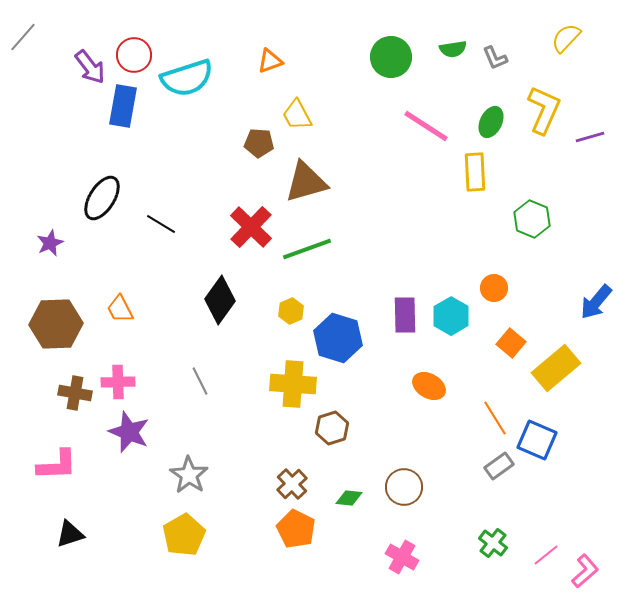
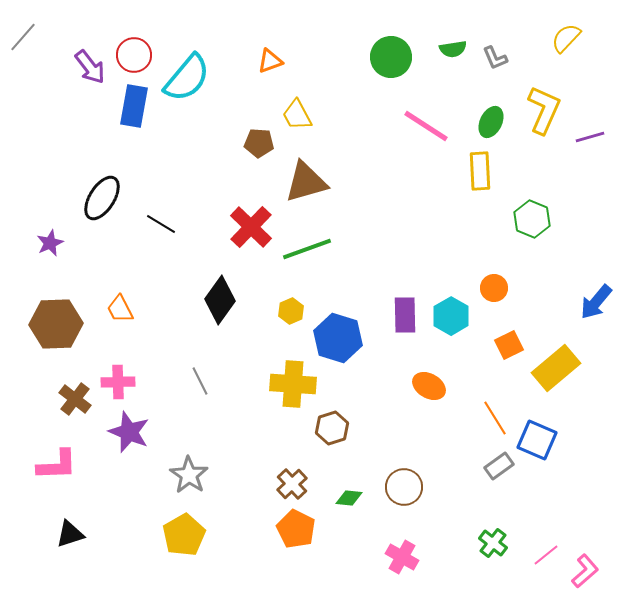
cyan semicircle at (187, 78): rotated 32 degrees counterclockwise
blue rectangle at (123, 106): moved 11 px right
yellow rectangle at (475, 172): moved 5 px right, 1 px up
orange square at (511, 343): moved 2 px left, 2 px down; rotated 24 degrees clockwise
brown cross at (75, 393): moved 6 px down; rotated 28 degrees clockwise
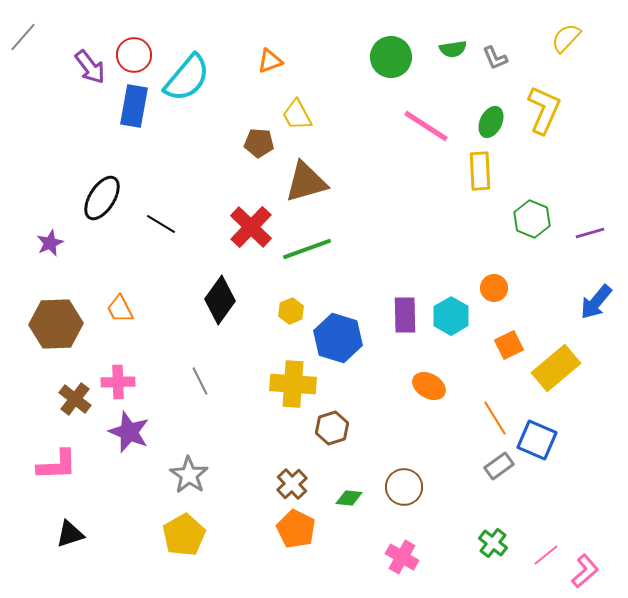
purple line at (590, 137): moved 96 px down
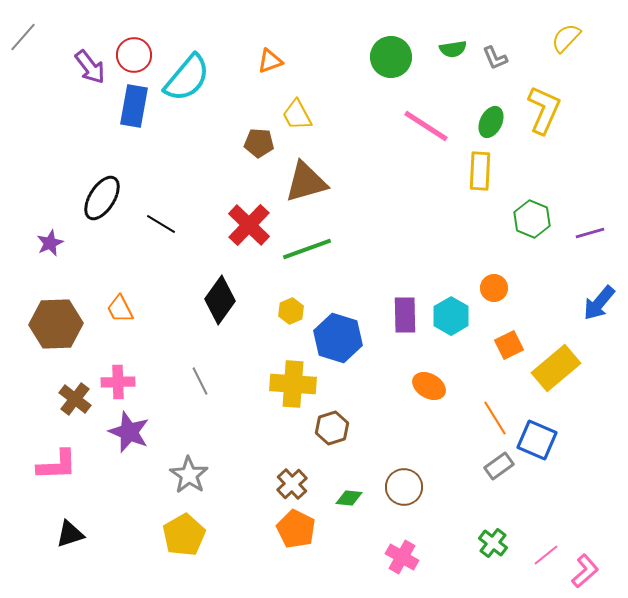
yellow rectangle at (480, 171): rotated 6 degrees clockwise
red cross at (251, 227): moved 2 px left, 2 px up
blue arrow at (596, 302): moved 3 px right, 1 px down
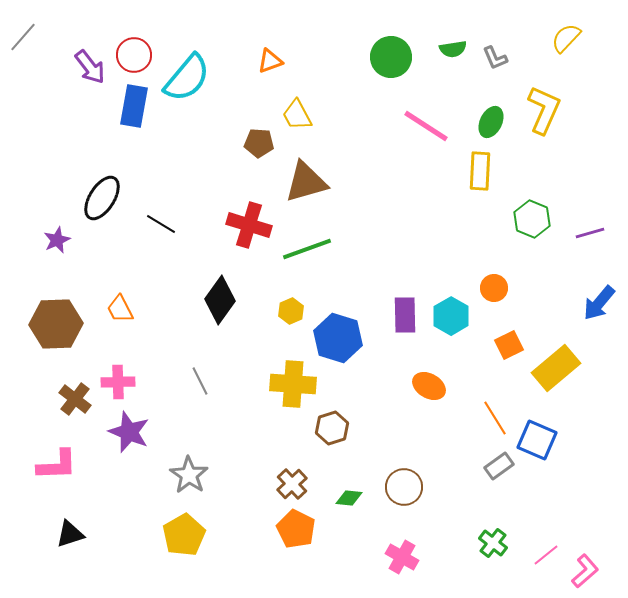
red cross at (249, 225): rotated 27 degrees counterclockwise
purple star at (50, 243): moved 7 px right, 3 px up
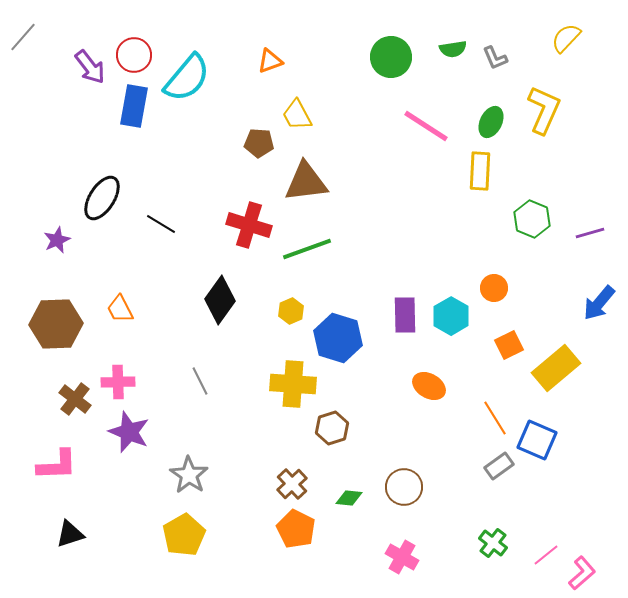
brown triangle at (306, 182): rotated 9 degrees clockwise
pink L-shape at (585, 571): moved 3 px left, 2 px down
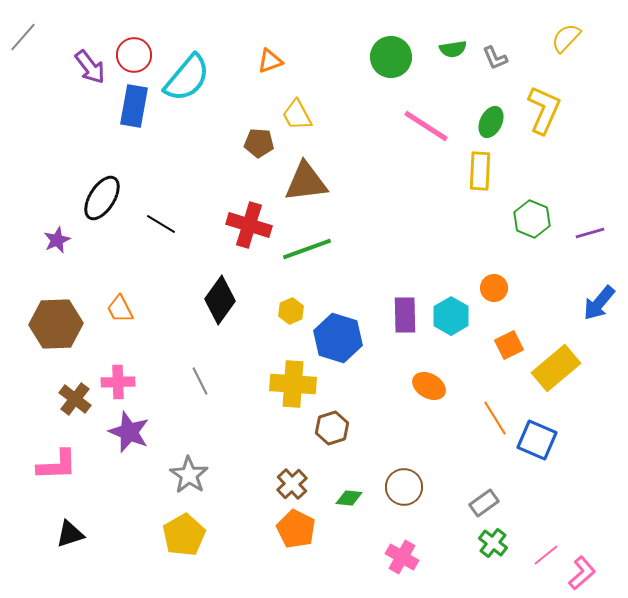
gray rectangle at (499, 466): moved 15 px left, 37 px down
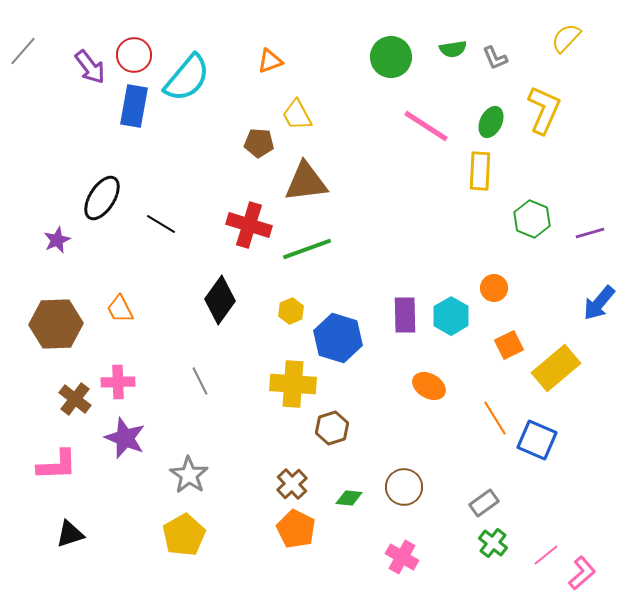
gray line at (23, 37): moved 14 px down
purple star at (129, 432): moved 4 px left, 6 px down
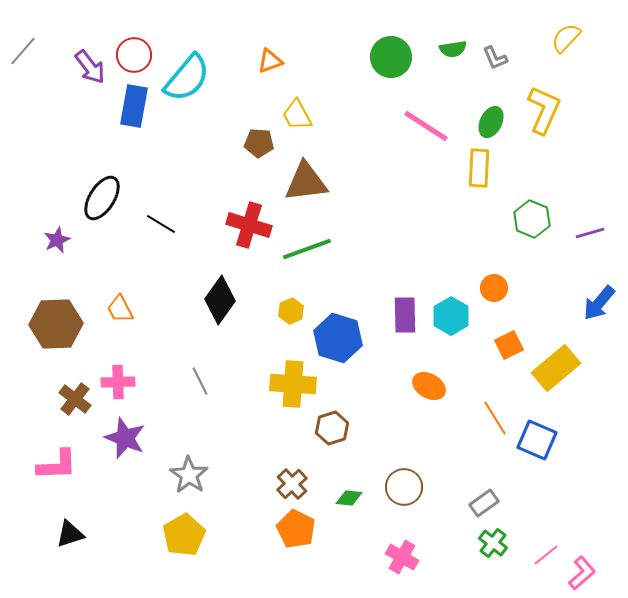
yellow rectangle at (480, 171): moved 1 px left, 3 px up
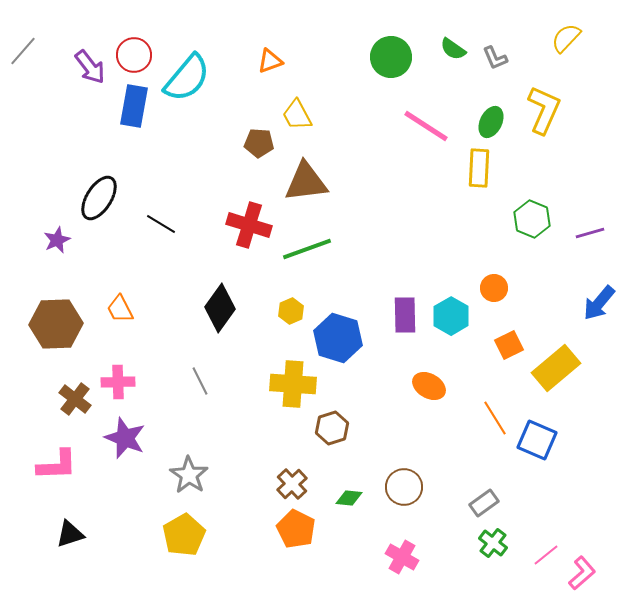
green semicircle at (453, 49): rotated 44 degrees clockwise
black ellipse at (102, 198): moved 3 px left
black diamond at (220, 300): moved 8 px down
